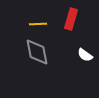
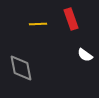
red rectangle: rotated 35 degrees counterclockwise
gray diamond: moved 16 px left, 16 px down
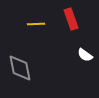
yellow line: moved 2 px left
gray diamond: moved 1 px left
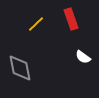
yellow line: rotated 42 degrees counterclockwise
white semicircle: moved 2 px left, 2 px down
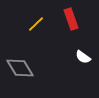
gray diamond: rotated 20 degrees counterclockwise
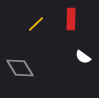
red rectangle: rotated 20 degrees clockwise
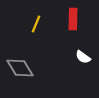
red rectangle: moved 2 px right
yellow line: rotated 24 degrees counterclockwise
